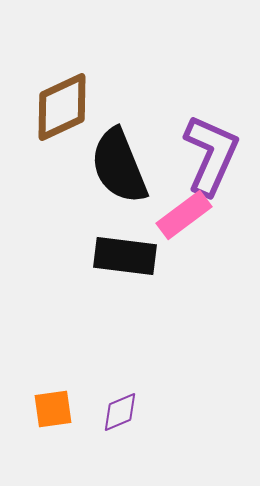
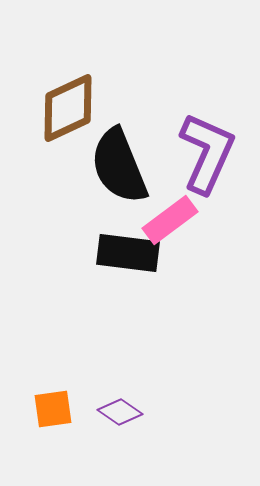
brown diamond: moved 6 px right, 1 px down
purple L-shape: moved 4 px left, 2 px up
pink rectangle: moved 14 px left, 5 px down
black rectangle: moved 3 px right, 3 px up
purple diamond: rotated 57 degrees clockwise
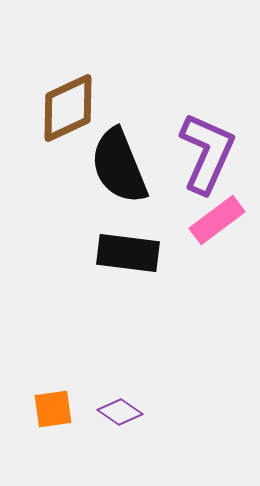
pink rectangle: moved 47 px right
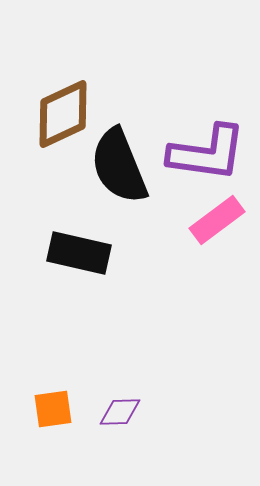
brown diamond: moved 5 px left, 6 px down
purple L-shape: rotated 74 degrees clockwise
black rectangle: moved 49 px left; rotated 6 degrees clockwise
purple diamond: rotated 36 degrees counterclockwise
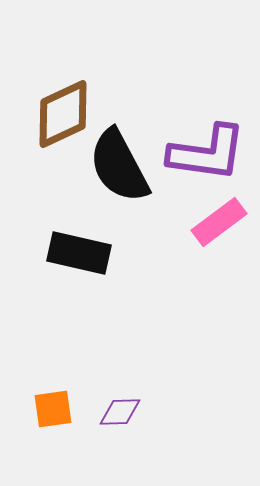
black semicircle: rotated 6 degrees counterclockwise
pink rectangle: moved 2 px right, 2 px down
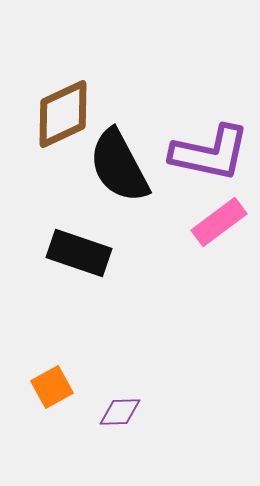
purple L-shape: moved 3 px right; rotated 4 degrees clockwise
black rectangle: rotated 6 degrees clockwise
orange square: moved 1 px left, 22 px up; rotated 21 degrees counterclockwise
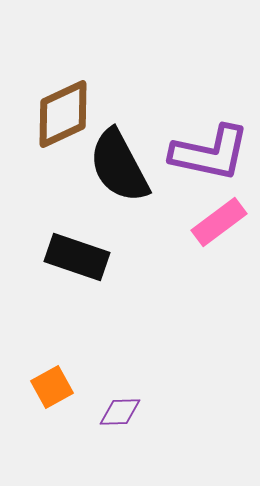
black rectangle: moved 2 px left, 4 px down
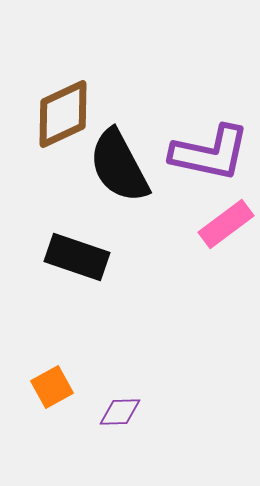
pink rectangle: moved 7 px right, 2 px down
